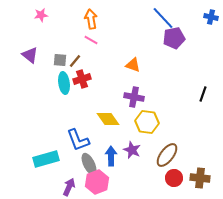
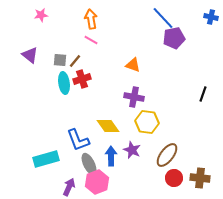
yellow diamond: moved 7 px down
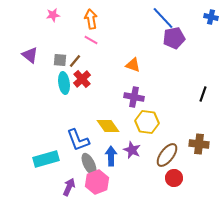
pink star: moved 12 px right
red cross: rotated 24 degrees counterclockwise
brown cross: moved 1 px left, 34 px up
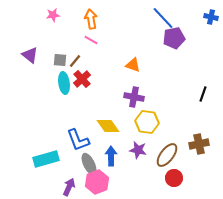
brown cross: rotated 18 degrees counterclockwise
purple star: moved 6 px right; rotated 12 degrees counterclockwise
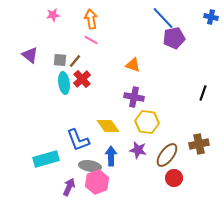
black line: moved 1 px up
gray ellipse: moved 1 px right, 2 px down; rotated 55 degrees counterclockwise
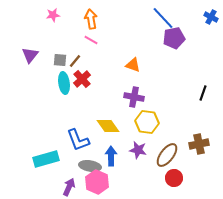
blue cross: rotated 16 degrees clockwise
purple triangle: rotated 30 degrees clockwise
pink hexagon: rotated 15 degrees counterclockwise
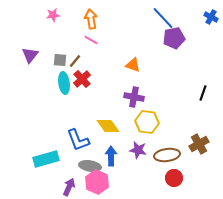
brown cross: rotated 18 degrees counterclockwise
brown ellipse: rotated 45 degrees clockwise
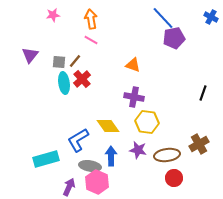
gray square: moved 1 px left, 2 px down
blue L-shape: rotated 80 degrees clockwise
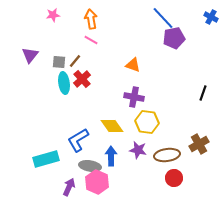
yellow diamond: moved 4 px right
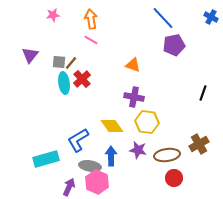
purple pentagon: moved 7 px down
brown line: moved 4 px left, 2 px down
